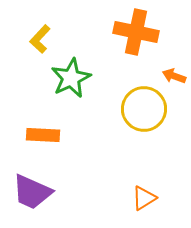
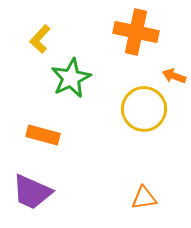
orange rectangle: rotated 12 degrees clockwise
orange triangle: rotated 24 degrees clockwise
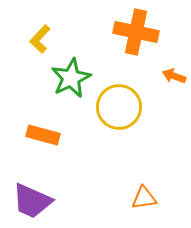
yellow circle: moved 25 px left, 2 px up
purple trapezoid: moved 9 px down
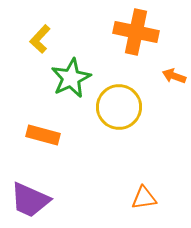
purple trapezoid: moved 2 px left, 1 px up
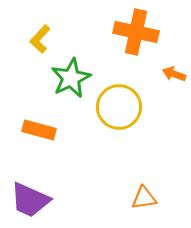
orange arrow: moved 2 px up
orange rectangle: moved 4 px left, 5 px up
